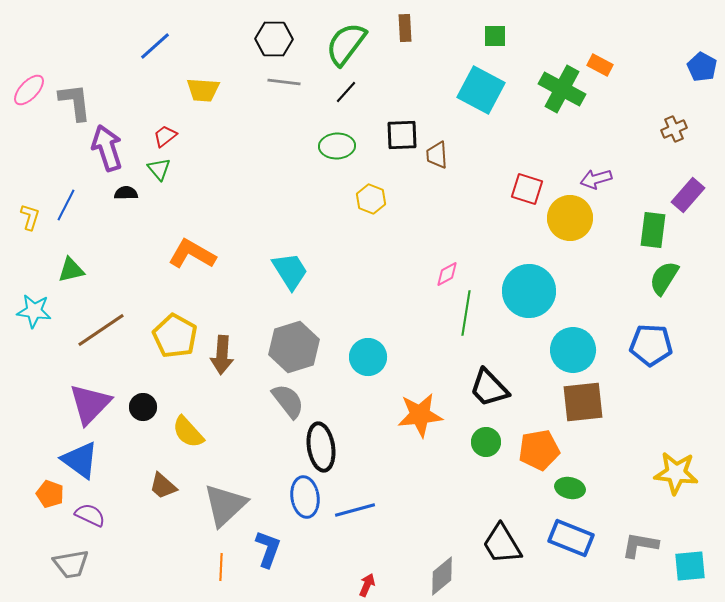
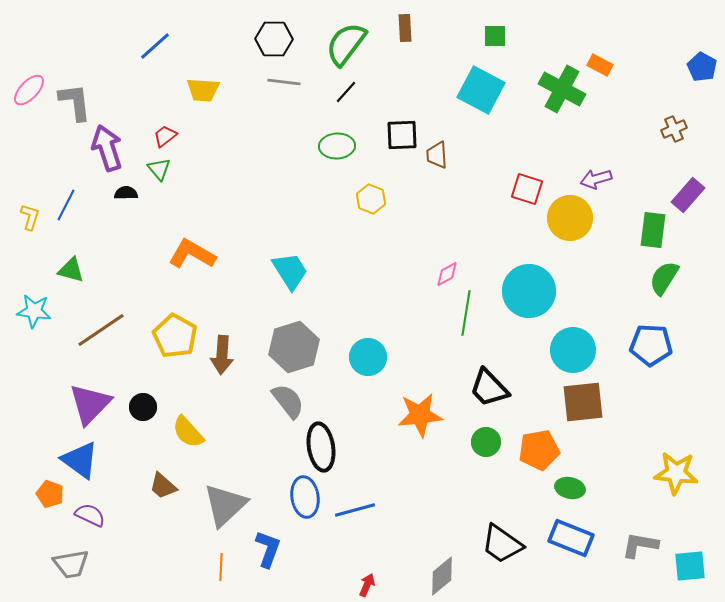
green triangle at (71, 270): rotated 28 degrees clockwise
black trapezoid at (502, 544): rotated 24 degrees counterclockwise
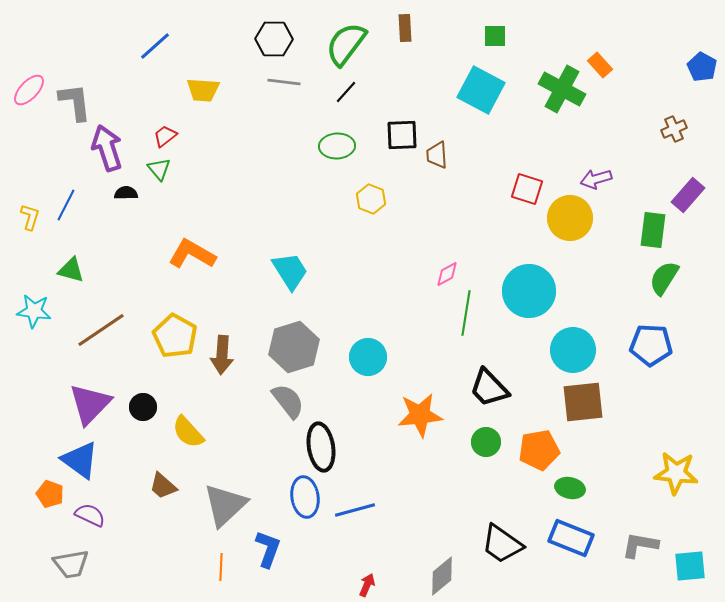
orange rectangle at (600, 65): rotated 20 degrees clockwise
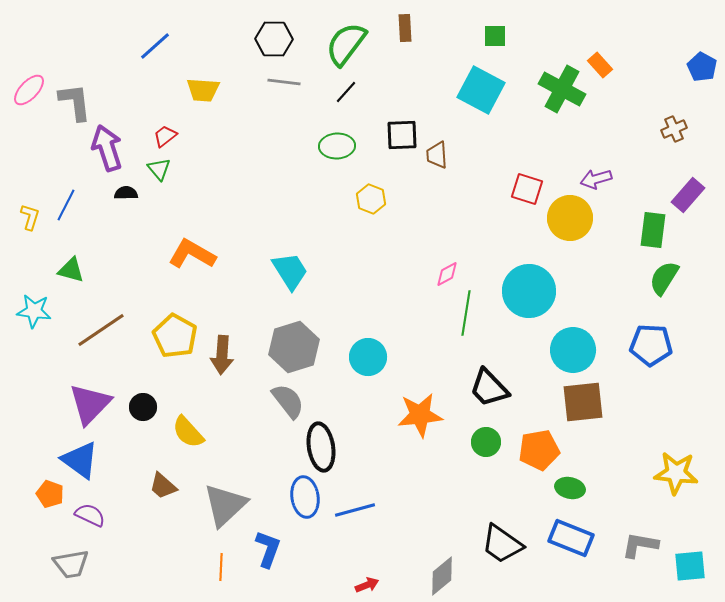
red arrow at (367, 585): rotated 45 degrees clockwise
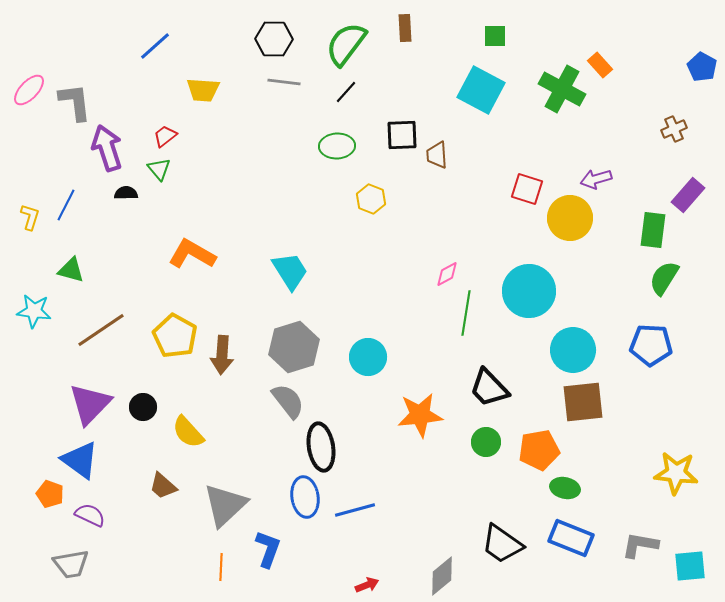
green ellipse at (570, 488): moved 5 px left
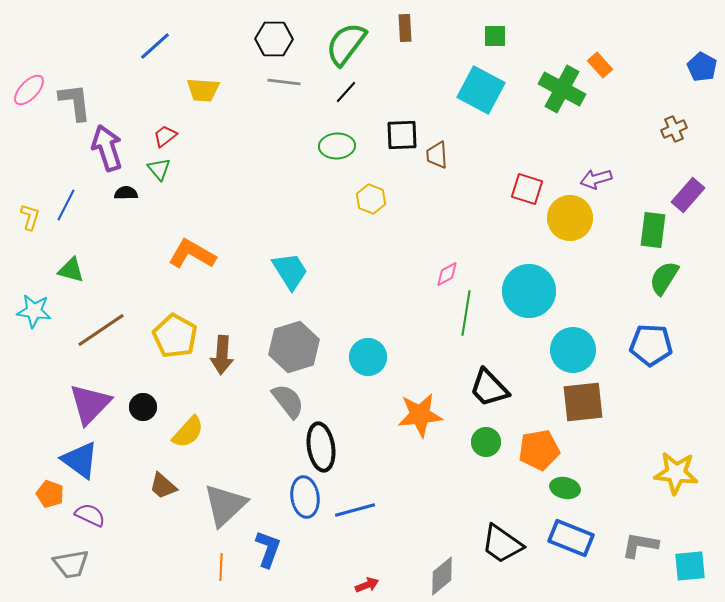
yellow semicircle at (188, 432): rotated 96 degrees counterclockwise
